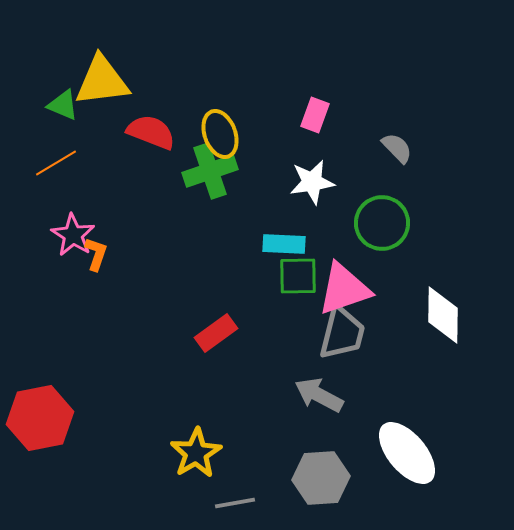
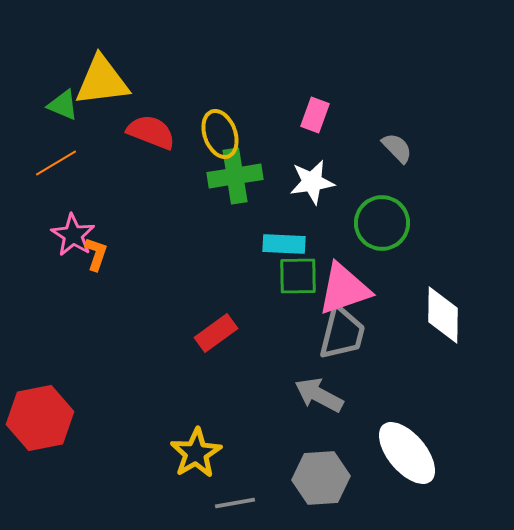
green cross: moved 25 px right, 5 px down; rotated 10 degrees clockwise
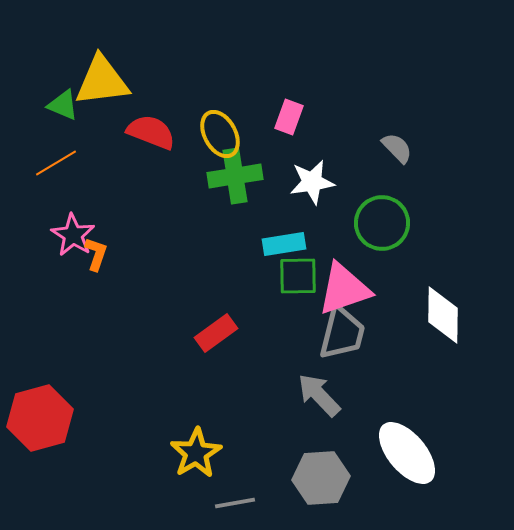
pink rectangle: moved 26 px left, 2 px down
yellow ellipse: rotated 9 degrees counterclockwise
cyan rectangle: rotated 12 degrees counterclockwise
gray arrow: rotated 18 degrees clockwise
red hexagon: rotated 4 degrees counterclockwise
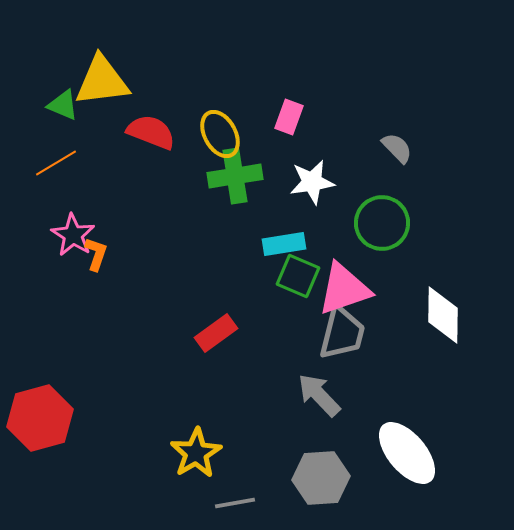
green square: rotated 24 degrees clockwise
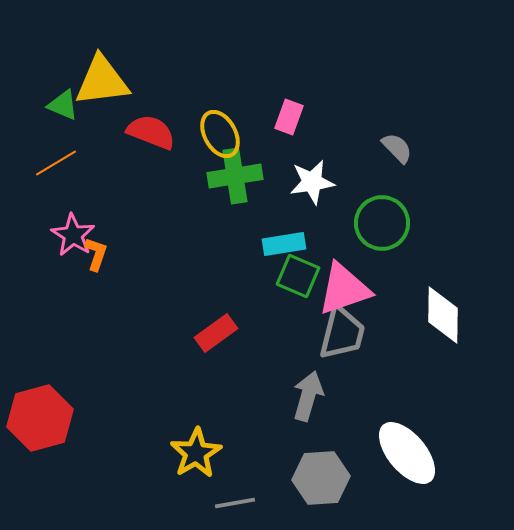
gray arrow: moved 11 px left, 1 px down; rotated 60 degrees clockwise
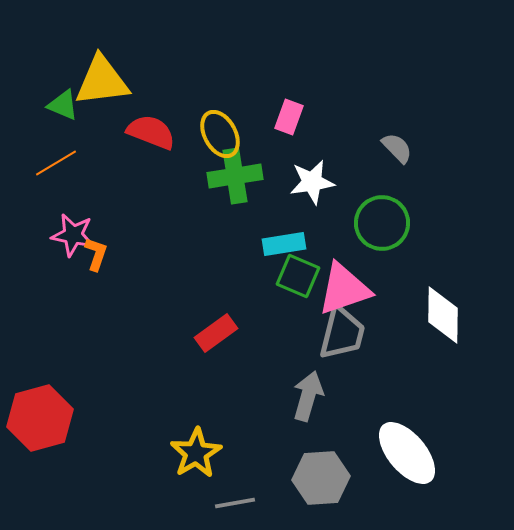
pink star: rotated 21 degrees counterclockwise
